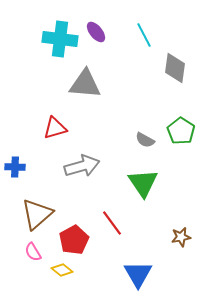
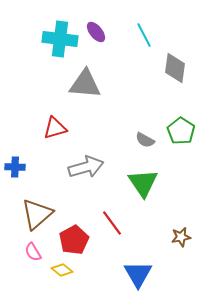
gray arrow: moved 4 px right, 1 px down
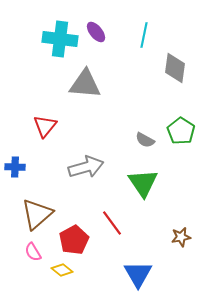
cyan line: rotated 40 degrees clockwise
red triangle: moved 10 px left, 2 px up; rotated 35 degrees counterclockwise
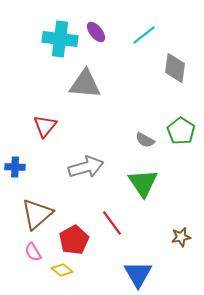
cyan line: rotated 40 degrees clockwise
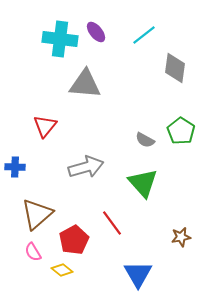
green triangle: rotated 8 degrees counterclockwise
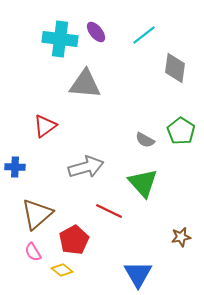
red triangle: rotated 15 degrees clockwise
red line: moved 3 px left, 12 px up; rotated 28 degrees counterclockwise
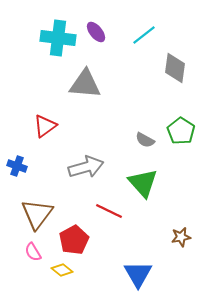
cyan cross: moved 2 px left, 1 px up
blue cross: moved 2 px right, 1 px up; rotated 18 degrees clockwise
brown triangle: rotated 12 degrees counterclockwise
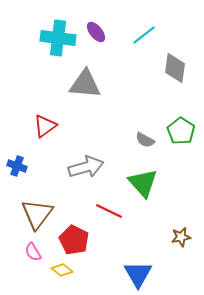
red pentagon: rotated 16 degrees counterclockwise
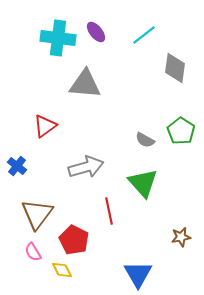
blue cross: rotated 18 degrees clockwise
red line: rotated 52 degrees clockwise
yellow diamond: rotated 25 degrees clockwise
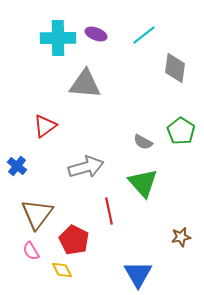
purple ellipse: moved 2 px down; rotated 30 degrees counterclockwise
cyan cross: rotated 8 degrees counterclockwise
gray semicircle: moved 2 px left, 2 px down
pink semicircle: moved 2 px left, 1 px up
